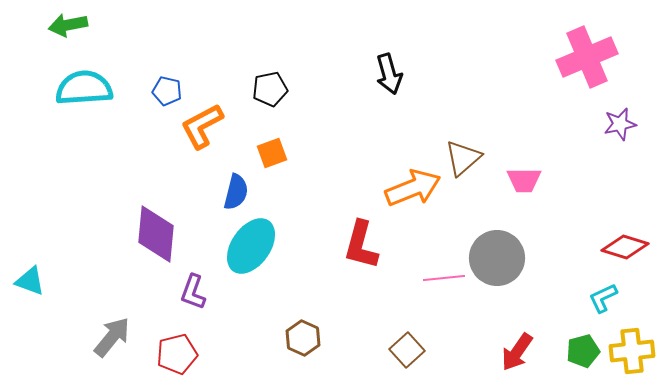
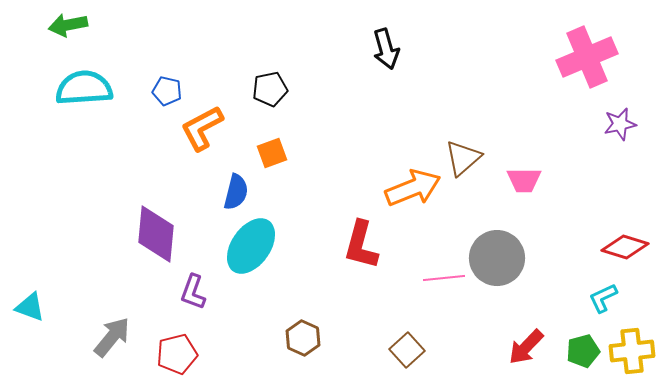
black arrow: moved 3 px left, 25 px up
orange L-shape: moved 2 px down
cyan triangle: moved 26 px down
red arrow: moved 9 px right, 5 px up; rotated 9 degrees clockwise
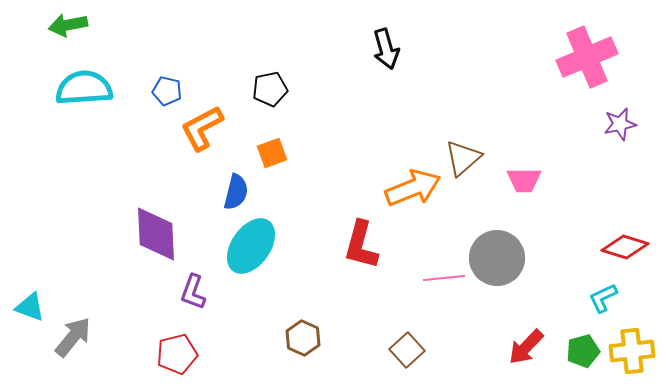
purple diamond: rotated 8 degrees counterclockwise
gray arrow: moved 39 px left
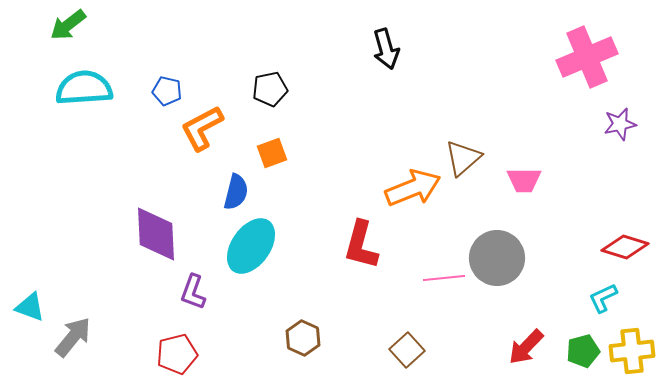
green arrow: rotated 27 degrees counterclockwise
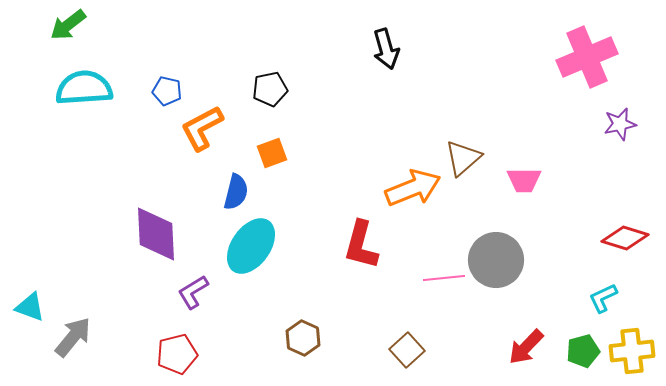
red diamond: moved 9 px up
gray circle: moved 1 px left, 2 px down
purple L-shape: rotated 39 degrees clockwise
